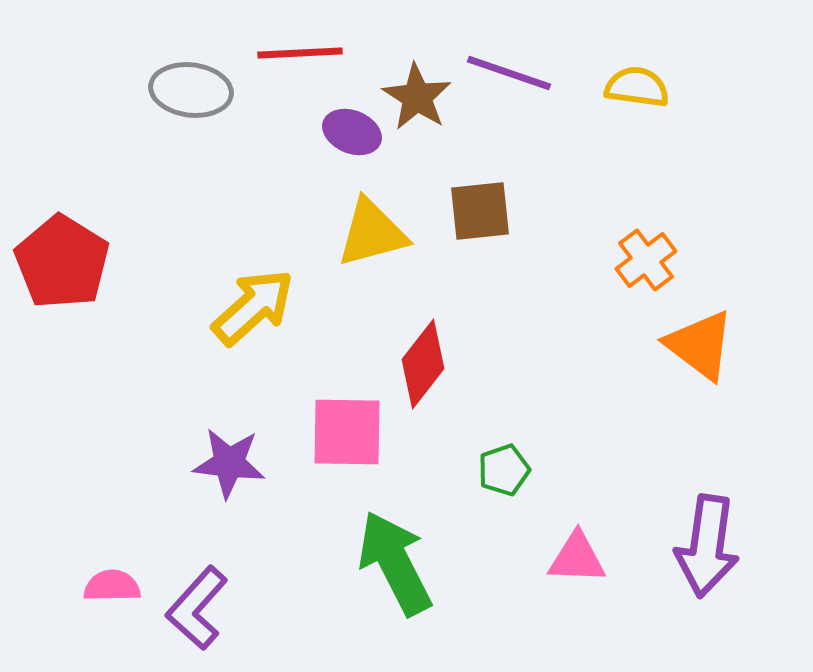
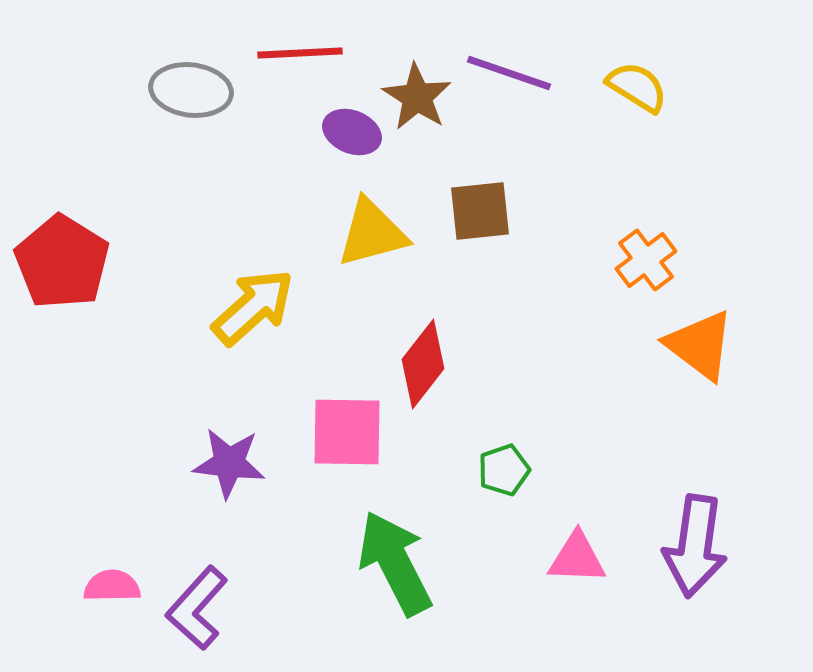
yellow semicircle: rotated 24 degrees clockwise
purple arrow: moved 12 px left
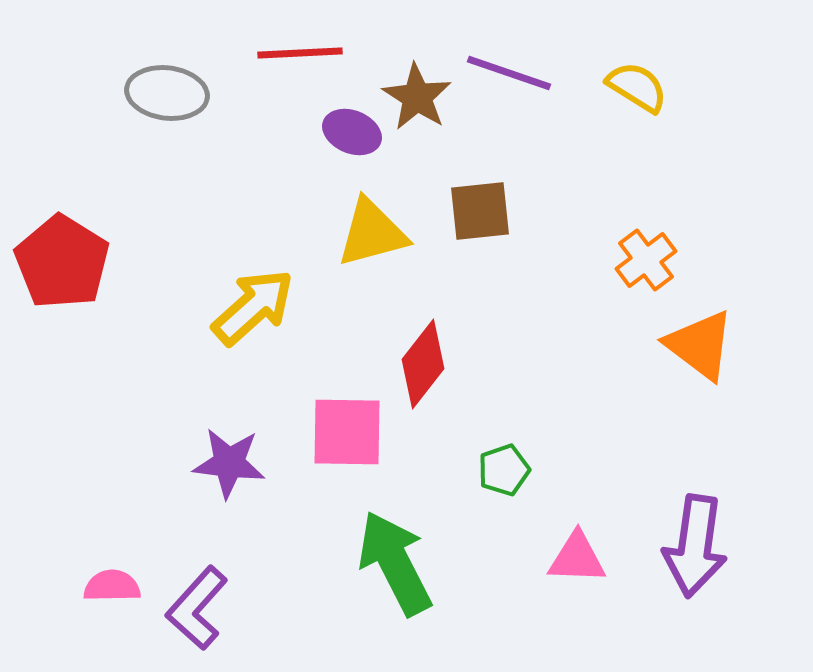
gray ellipse: moved 24 px left, 3 px down
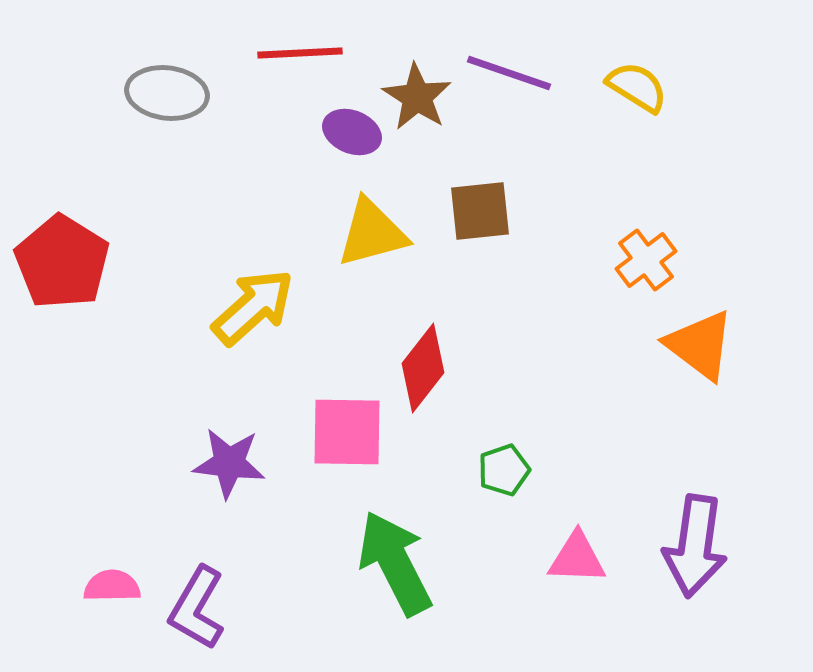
red diamond: moved 4 px down
purple L-shape: rotated 12 degrees counterclockwise
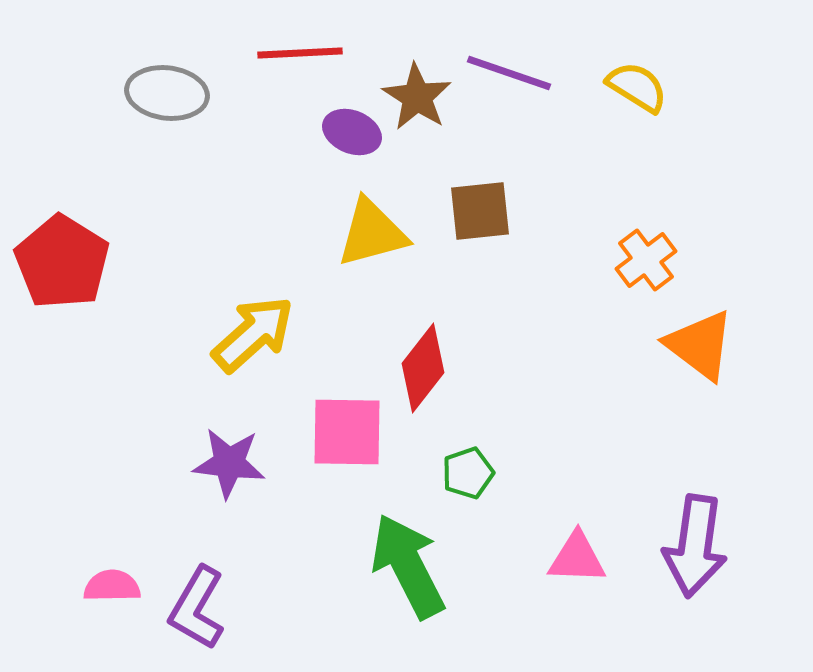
yellow arrow: moved 27 px down
green pentagon: moved 36 px left, 3 px down
green arrow: moved 13 px right, 3 px down
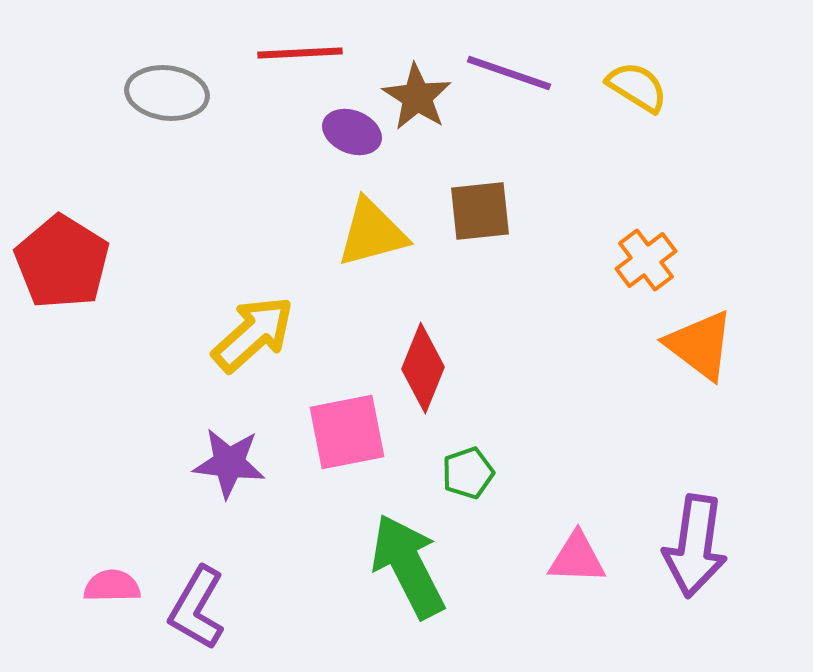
red diamond: rotated 16 degrees counterclockwise
pink square: rotated 12 degrees counterclockwise
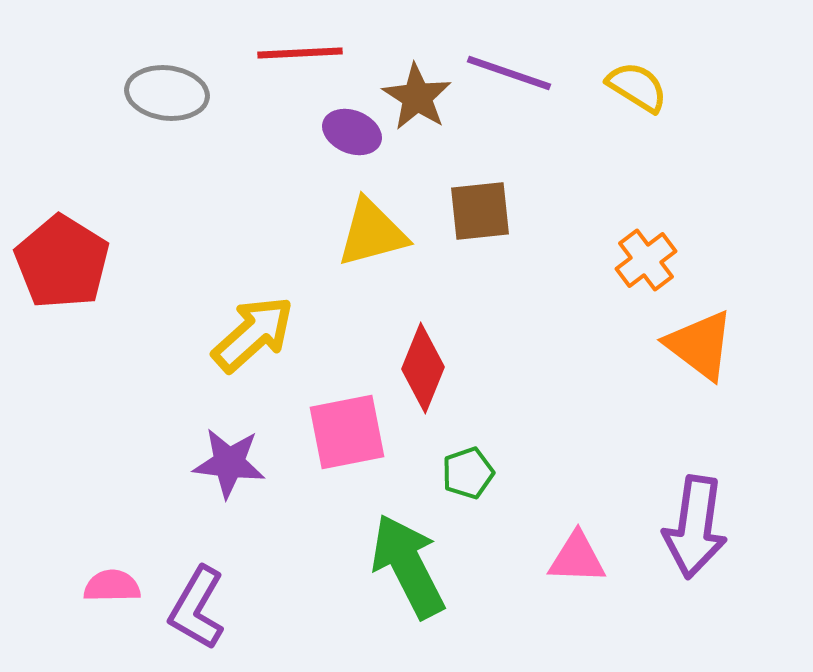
purple arrow: moved 19 px up
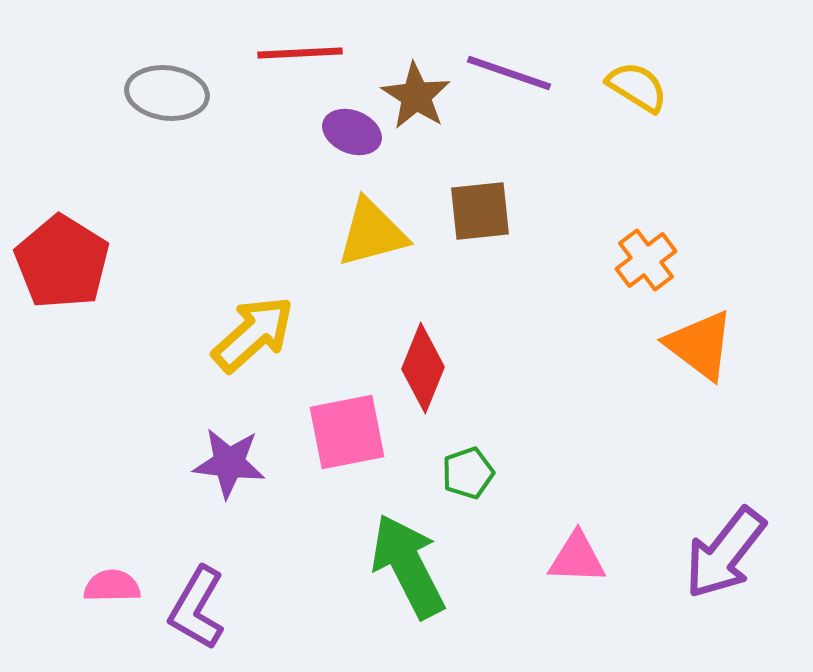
brown star: moved 1 px left, 1 px up
purple arrow: moved 30 px right, 26 px down; rotated 30 degrees clockwise
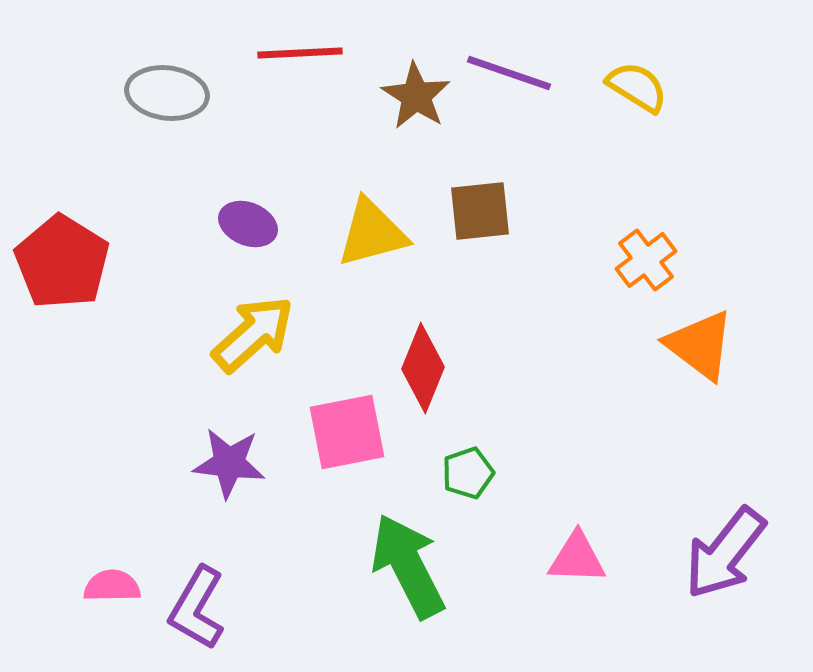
purple ellipse: moved 104 px left, 92 px down
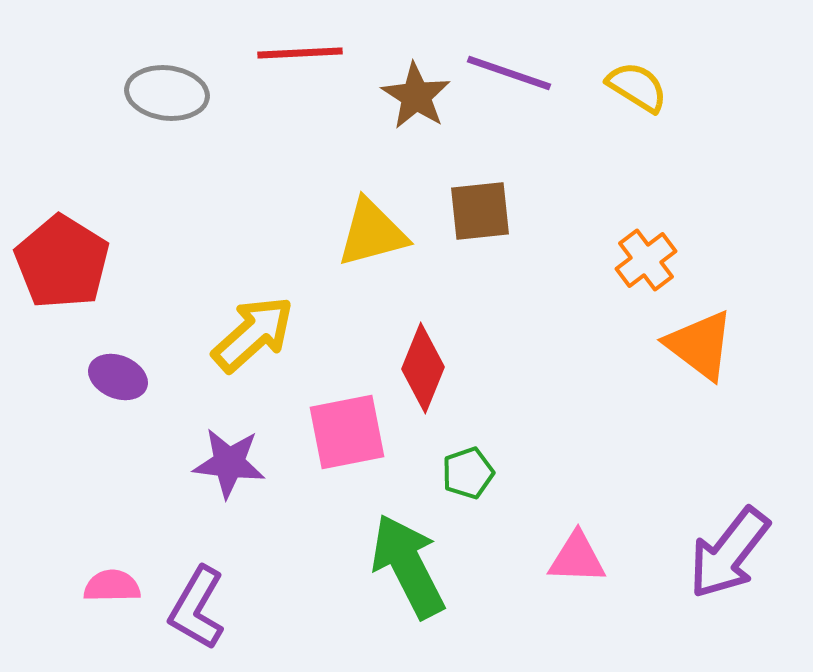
purple ellipse: moved 130 px left, 153 px down
purple arrow: moved 4 px right
